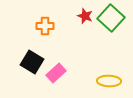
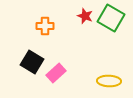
green square: rotated 12 degrees counterclockwise
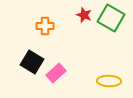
red star: moved 1 px left, 1 px up
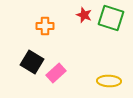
green square: rotated 12 degrees counterclockwise
